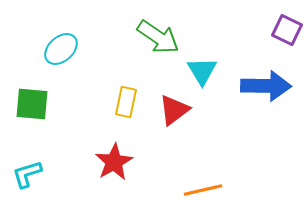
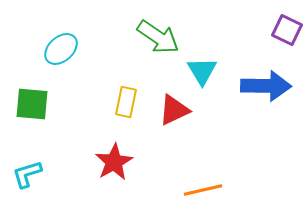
red triangle: rotated 12 degrees clockwise
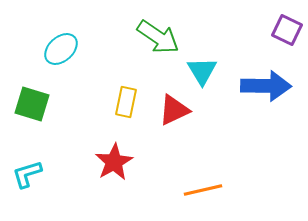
green square: rotated 12 degrees clockwise
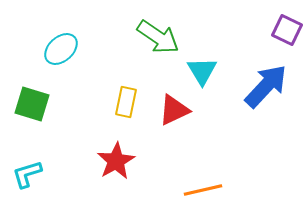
blue arrow: rotated 48 degrees counterclockwise
red star: moved 2 px right, 1 px up
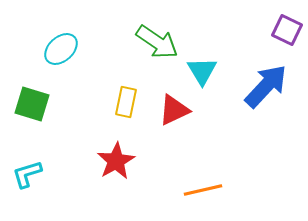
green arrow: moved 1 px left, 5 px down
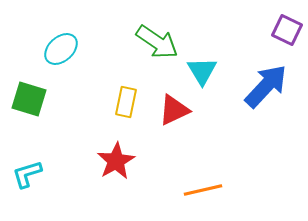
green square: moved 3 px left, 5 px up
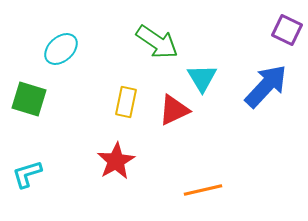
cyan triangle: moved 7 px down
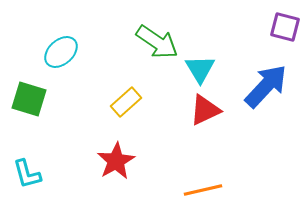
purple square: moved 2 px left, 3 px up; rotated 12 degrees counterclockwise
cyan ellipse: moved 3 px down
cyan triangle: moved 2 px left, 9 px up
yellow rectangle: rotated 36 degrees clockwise
red triangle: moved 31 px right
cyan L-shape: rotated 88 degrees counterclockwise
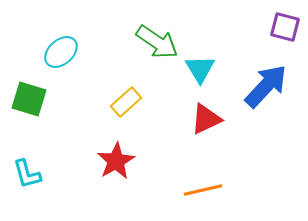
red triangle: moved 1 px right, 9 px down
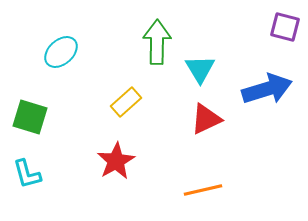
green arrow: rotated 123 degrees counterclockwise
blue arrow: moved 1 px right, 3 px down; rotated 30 degrees clockwise
green square: moved 1 px right, 18 px down
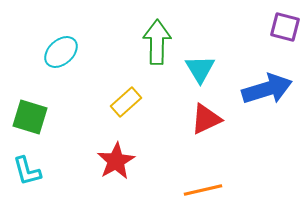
cyan L-shape: moved 3 px up
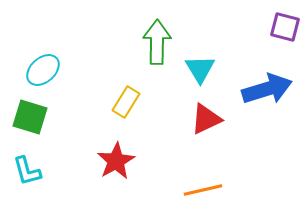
cyan ellipse: moved 18 px left, 18 px down
yellow rectangle: rotated 16 degrees counterclockwise
